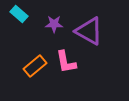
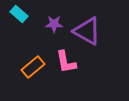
purple triangle: moved 2 px left
orange rectangle: moved 2 px left, 1 px down
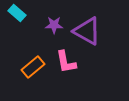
cyan rectangle: moved 2 px left, 1 px up
purple star: moved 1 px down
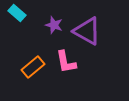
purple star: rotated 18 degrees clockwise
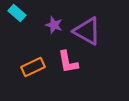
pink L-shape: moved 2 px right
orange rectangle: rotated 15 degrees clockwise
